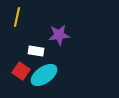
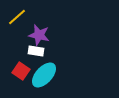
yellow line: rotated 36 degrees clockwise
purple star: moved 20 px left; rotated 20 degrees clockwise
cyan ellipse: rotated 12 degrees counterclockwise
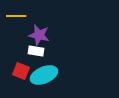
yellow line: moved 1 px left, 1 px up; rotated 42 degrees clockwise
red square: rotated 12 degrees counterclockwise
cyan ellipse: rotated 24 degrees clockwise
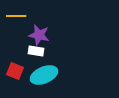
red square: moved 6 px left
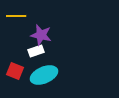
purple star: moved 2 px right
white rectangle: rotated 28 degrees counterclockwise
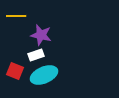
white rectangle: moved 4 px down
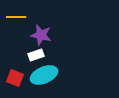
yellow line: moved 1 px down
red square: moved 7 px down
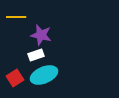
red square: rotated 36 degrees clockwise
